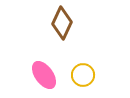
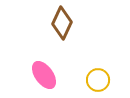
yellow circle: moved 15 px right, 5 px down
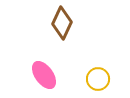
yellow circle: moved 1 px up
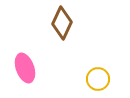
pink ellipse: moved 19 px left, 7 px up; rotated 16 degrees clockwise
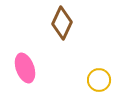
yellow circle: moved 1 px right, 1 px down
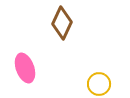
yellow circle: moved 4 px down
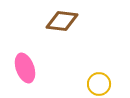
brown diamond: moved 2 px up; rotated 72 degrees clockwise
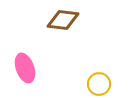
brown diamond: moved 1 px right, 1 px up
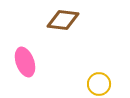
pink ellipse: moved 6 px up
